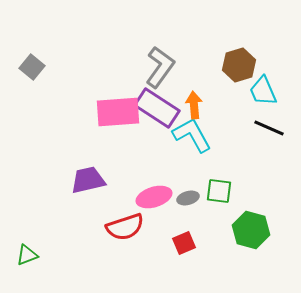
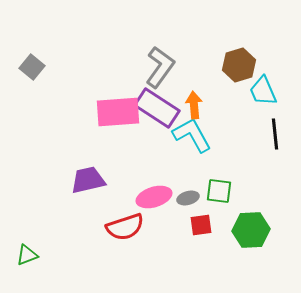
black line: moved 6 px right, 6 px down; rotated 60 degrees clockwise
green hexagon: rotated 18 degrees counterclockwise
red square: moved 17 px right, 18 px up; rotated 15 degrees clockwise
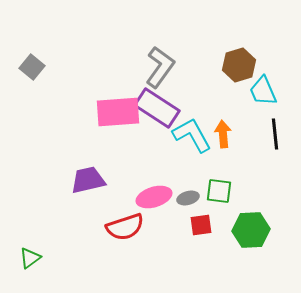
orange arrow: moved 29 px right, 29 px down
green triangle: moved 3 px right, 3 px down; rotated 15 degrees counterclockwise
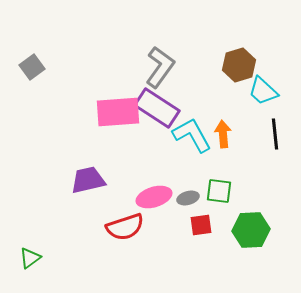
gray square: rotated 15 degrees clockwise
cyan trapezoid: rotated 24 degrees counterclockwise
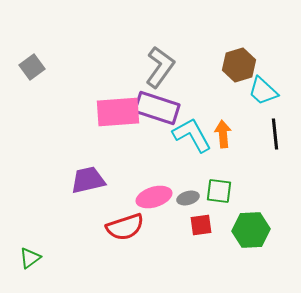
purple rectangle: rotated 15 degrees counterclockwise
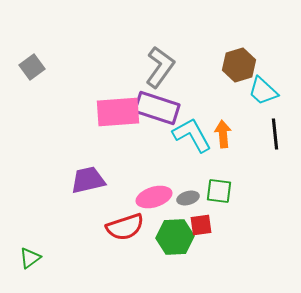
green hexagon: moved 76 px left, 7 px down
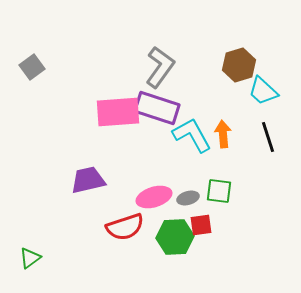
black line: moved 7 px left, 3 px down; rotated 12 degrees counterclockwise
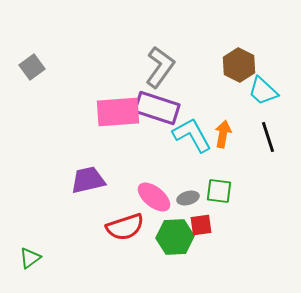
brown hexagon: rotated 16 degrees counterclockwise
orange arrow: rotated 16 degrees clockwise
pink ellipse: rotated 56 degrees clockwise
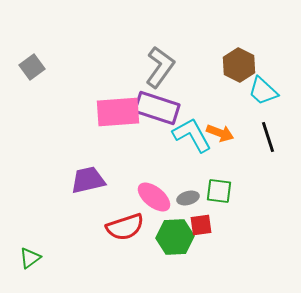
orange arrow: moved 3 px left, 1 px up; rotated 100 degrees clockwise
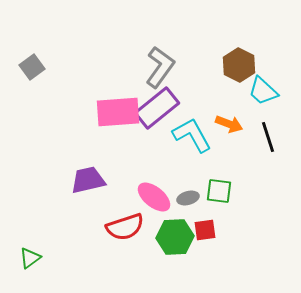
purple rectangle: rotated 57 degrees counterclockwise
orange arrow: moved 9 px right, 9 px up
red square: moved 4 px right, 5 px down
